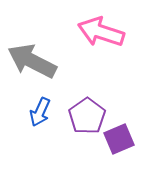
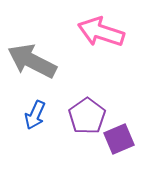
blue arrow: moved 5 px left, 3 px down
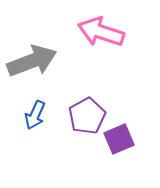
gray arrow: rotated 132 degrees clockwise
purple pentagon: rotated 6 degrees clockwise
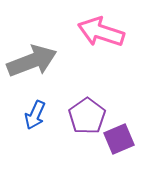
purple pentagon: rotated 6 degrees counterclockwise
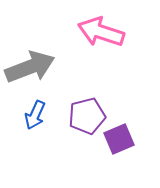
gray arrow: moved 2 px left, 6 px down
purple pentagon: rotated 21 degrees clockwise
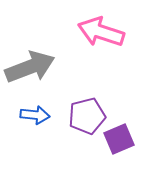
blue arrow: rotated 108 degrees counterclockwise
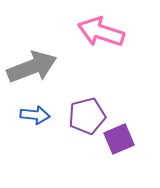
gray arrow: moved 2 px right
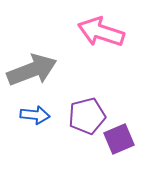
gray arrow: moved 3 px down
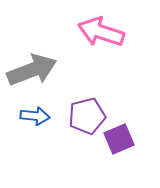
blue arrow: moved 1 px down
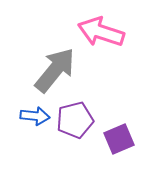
gray arrow: moved 23 px right; rotated 30 degrees counterclockwise
purple pentagon: moved 12 px left, 4 px down
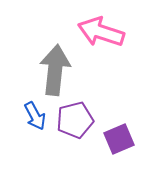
gray arrow: rotated 33 degrees counterclockwise
blue arrow: rotated 56 degrees clockwise
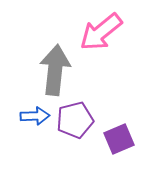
pink arrow: rotated 57 degrees counterclockwise
blue arrow: rotated 64 degrees counterclockwise
